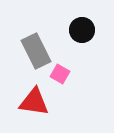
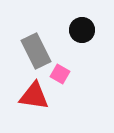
red triangle: moved 6 px up
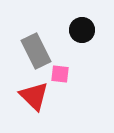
pink square: rotated 24 degrees counterclockwise
red triangle: rotated 36 degrees clockwise
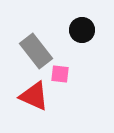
gray rectangle: rotated 12 degrees counterclockwise
red triangle: rotated 20 degrees counterclockwise
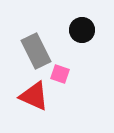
gray rectangle: rotated 12 degrees clockwise
pink square: rotated 12 degrees clockwise
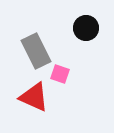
black circle: moved 4 px right, 2 px up
red triangle: moved 1 px down
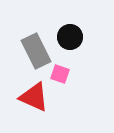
black circle: moved 16 px left, 9 px down
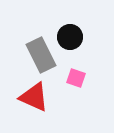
gray rectangle: moved 5 px right, 4 px down
pink square: moved 16 px right, 4 px down
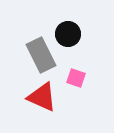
black circle: moved 2 px left, 3 px up
red triangle: moved 8 px right
